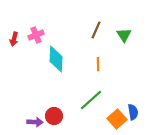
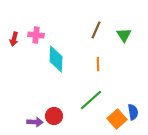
pink cross: rotated 28 degrees clockwise
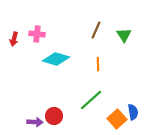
pink cross: moved 1 px right, 1 px up
cyan diamond: rotated 76 degrees counterclockwise
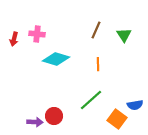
blue semicircle: moved 2 px right, 7 px up; rotated 91 degrees clockwise
orange square: rotated 12 degrees counterclockwise
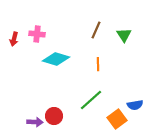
orange square: rotated 18 degrees clockwise
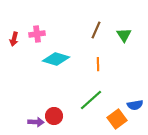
pink cross: rotated 14 degrees counterclockwise
purple arrow: moved 1 px right
